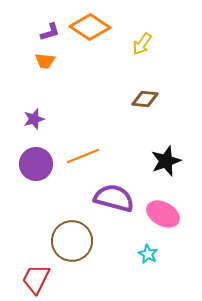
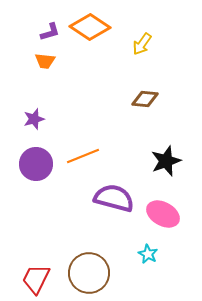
brown circle: moved 17 px right, 32 px down
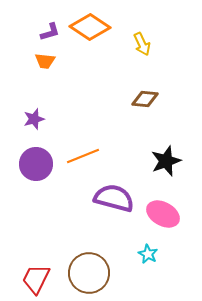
yellow arrow: rotated 60 degrees counterclockwise
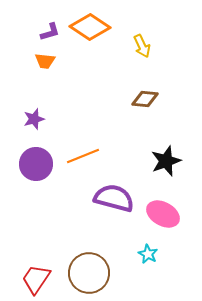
yellow arrow: moved 2 px down
red trapezoid: rotated 8 degrees clockwise
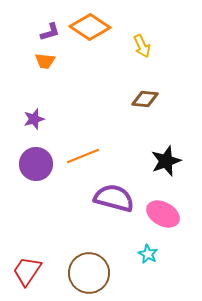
red trapezoid: moved 9 px left, 8 px up
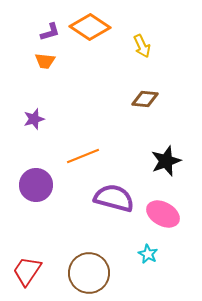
purple circle: moved 21 px down
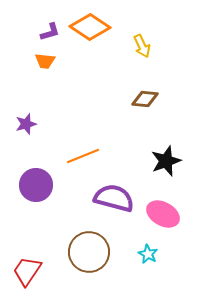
purple star: moved 8 px left, 5 px down
brown circle: moved 21 px up
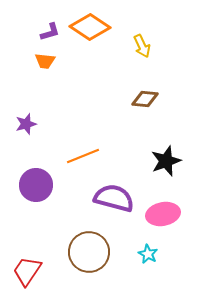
pink ellipse: rotated 40 degrees counterclockwise
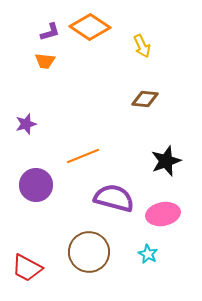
red trapezoid: moved 3 px up; rotated 96 degrees counterclockwise
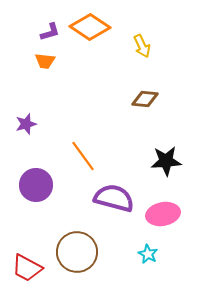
orange line: rotated 76 degrees clockwise
black star: rotated 16 degrees clockwise
brown circle: moved 12 px left
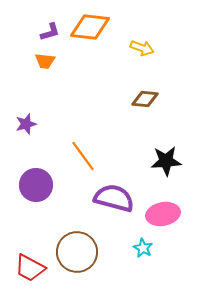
orange diamond: rotated 27 degrees counterclockwise
yellow arrow: moved 2 px down; rotated 45 degrees counterclockwise
cyan star: moved 5 px left, 6 px up
red trapezoid: moved 3 px right
